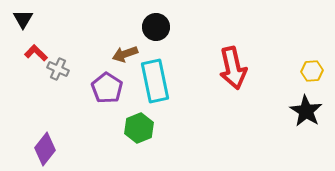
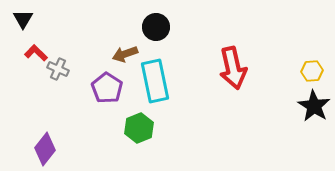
black star: moved 8 px right, 5 px up
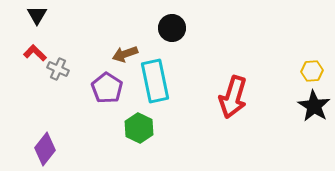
black triangle: moved 14 px right, 4 px up
black circle: moved 16 px right, 1 px down
red L-shape: moved 1 px left
red arrow: moved 29 px down; rotated 30 degrees clockwise
green hexagon: rotated 12 degrees counterclockwise
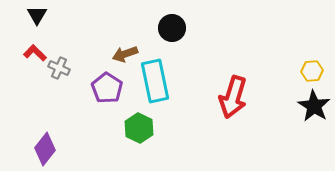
gray cross: moved 1 px right, 1 px up
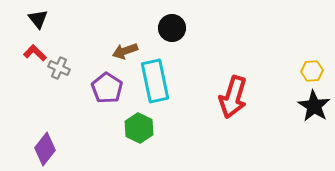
black triangle: moved 1 px right, 4 px down; rotated 10 degrees counterclockwise
brown arrow: moved 3 px up
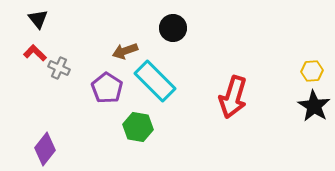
black circle: moved 1 px right
cyan rectangle: rotated 33 degrees counterclockwise
green hexagon: moved 1 px left, 1 px up; rotated 16 degrees counterclockwise
